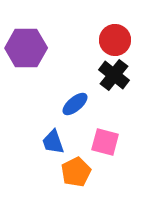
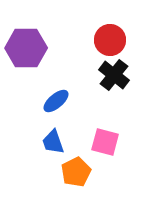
red circle: moved 5 px left
blue ellipse: moved 19 px left, 3 px up
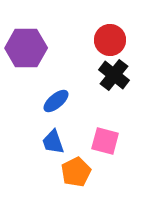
pink square: moved 1 px up
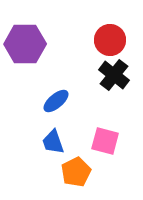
purple hexagon: moved 1 px left, 4 px up
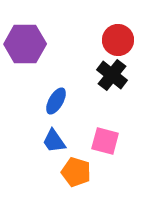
red circle: moved 8 px right
black cross: moved 2 px left
blue ellipse: rotated 20 degrees counterclockwise
blue trapezoid: moved 1 px right, 1 px up; rotated 16 degrees counterclockwise
orange pentagon: rotated 28 degrees counterclockwise
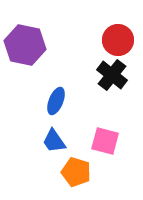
purple hexagon: moved 1 px down; rotated 12 degrees clockwise
blue ellipse: rotated 8 degrees counterclockwise
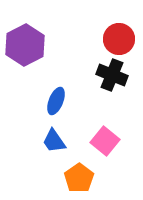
red circle: moved 1 px right, 1 px up
purple hexagon: rotated 21 degrees clockwise
black cross: rotated 16 degrees counterclockwise
pink square: rotated 24 degrees clockwise
orange pentagon: moved 3 px right, 6 px down; rotated 20 degrees clockwise
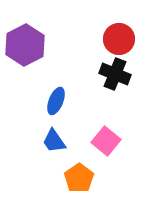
black cross: moved 3 px right, 1 px up
pink square: moved 1 px right
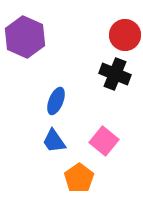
red circle: moved 6 px right, 4 px up
purple hexagon: moved 8 px up; rotated 9 degrees counterclockwise
pink square: moved 2 px left
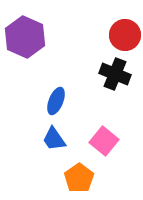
blue trapezoid: moved 2 px up
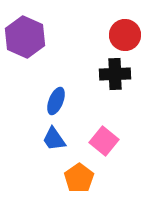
black cross: rotated 24 degrees counterclockwise
